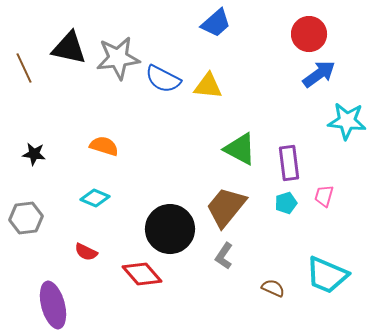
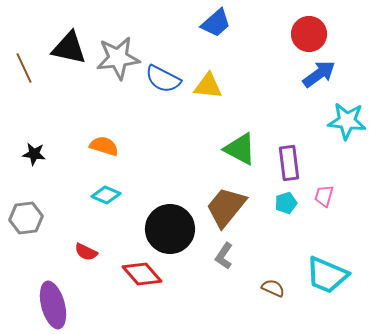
cyan diamond: moved 11 px right, 3 px up
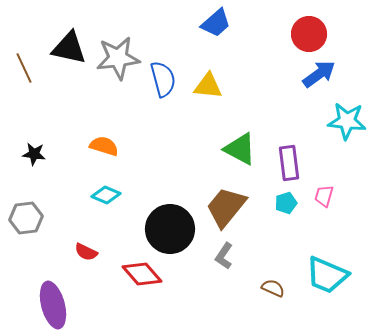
blue semicircle: rotated 132 degrees counterclockwise
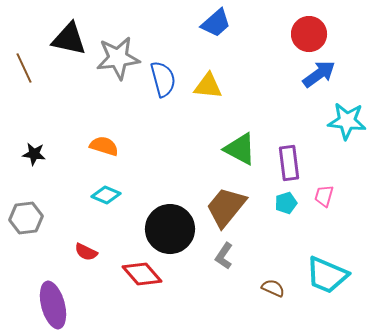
black triangle: moved 9 px up
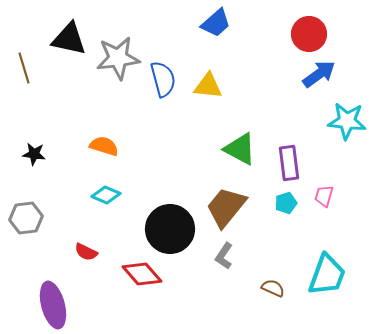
brown line: rotated 8 degrees clockwise
cyan trapezoid: rotated 93 degrees counterclockwise
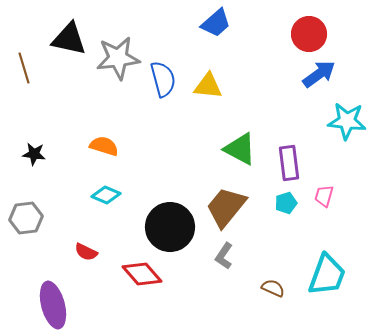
black circle: moved 2 px up
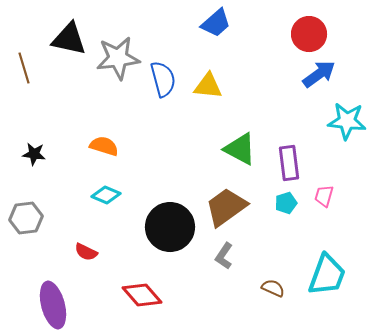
brown trapezoid: rotated 15 degrees clockwise
red diamond: moved 21 px down
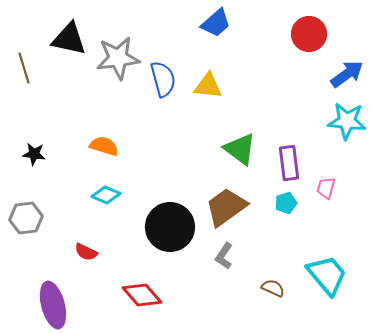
blue arrow: moved 28 px right
green triangle: rotated 9 degrees clockwise
pink trapezoid: moved 2 px right, 8 px up
cyan trapezoid: rotated 60 degrees counterclockwise
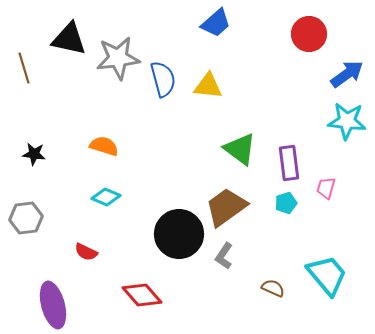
cyan diamond: moved 2 px down
black circle: moved 9 px right, 7 px down
